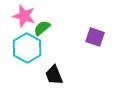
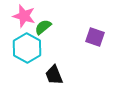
green semicircle: moved 1 px right, 1 px up
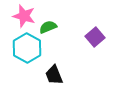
green semicircle: moved 5 px right; rotated 18 degrees clockwise
purple square: rotated 30 degrees clockwise
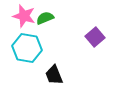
green semicircle: moved 3 px left, 9 px up
cyan hexagon: rotated 20 degrees counterclockwise
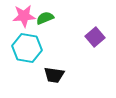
pink star: rotated 20 degrees counterclockwise
black trapezoid: rotated 60 degrees counterclockwise
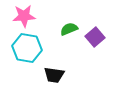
green semicircle: moved 24 px right, 11 px down
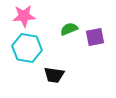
purple square: rotated 30 degrees clockwise
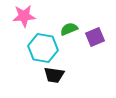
purple square: rotated 12 degrees counterclockwise
cyan hexagon: moved 16 px right
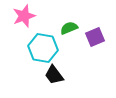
pink star: rotated 15 degrees counterclockwise
green semicircle: moved 1 px up
black trapezoid: rotated 45 degrees clockwise
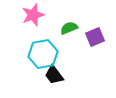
pink star: moved 9 px right, 1 px up
cyan hexagon: moved 6 px down; rotated 20 degrees counterclockwise
